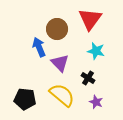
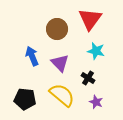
blue arrow: moved 7 px left, 9 px down
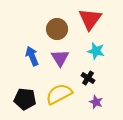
purple triangle: moved 5 px up; rotated 12 degrees clockwise
yellow semicircle: moved 3 px left, 1 px up; rotated 68 degrees counterclockwise
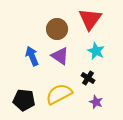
cyan star: rotated 12 degrees clockwise
purple triangle: moved 2 px up; rotated 24 degrees counterclockwise
black pentagon: moved 1 px left, 1 px down
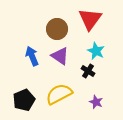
black cross: moved 7 px up
black pentagon: rotated 30 degrees counterclockwise
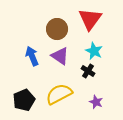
cyan star: moved 2 px left
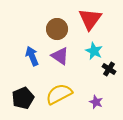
black cross: moved 21 px right, 2 px up
black pentagon: moved 1 px left, 2 px up
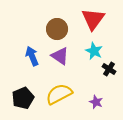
red triangle: moved 3 px right
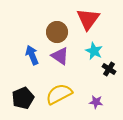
red triangle: moved 5 px left
brown circle: moved 3 px down
blue arrow: moved 1 px up
purple star: rotated 16 degrees counterclockwise
